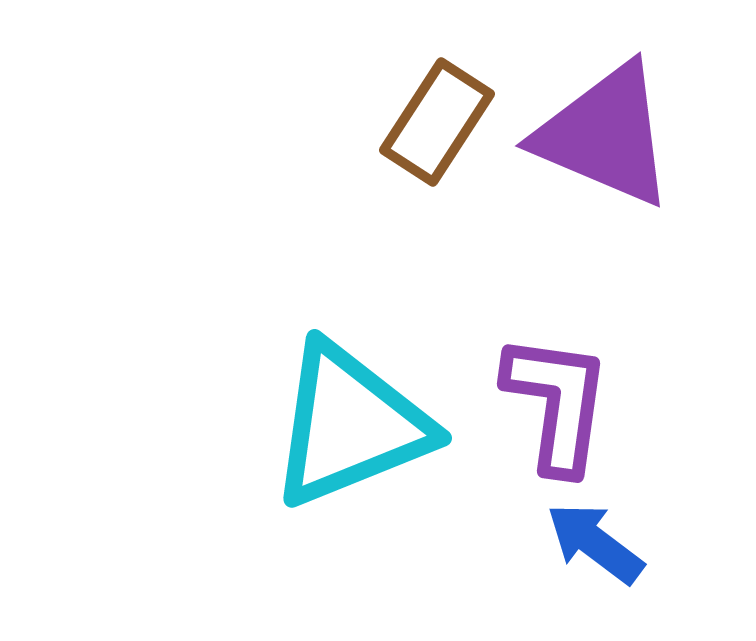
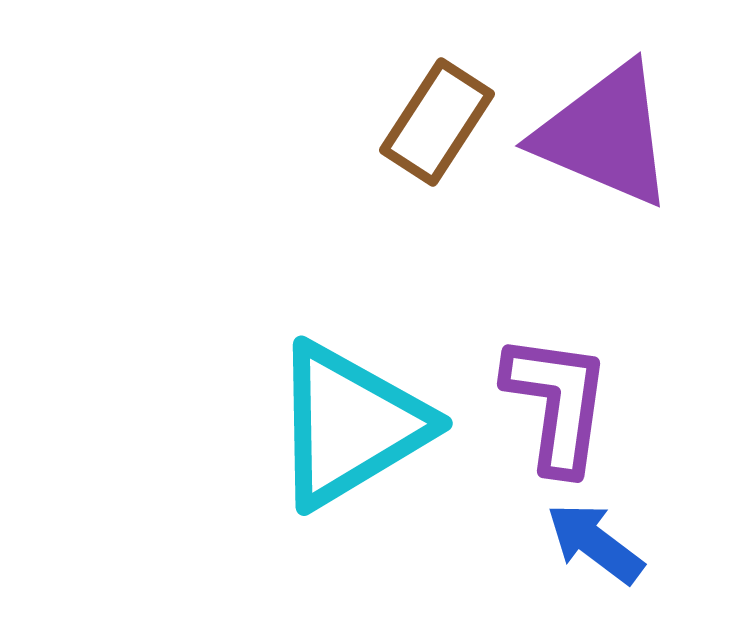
cyan triangle: rotated 9 degrees counterclockwise
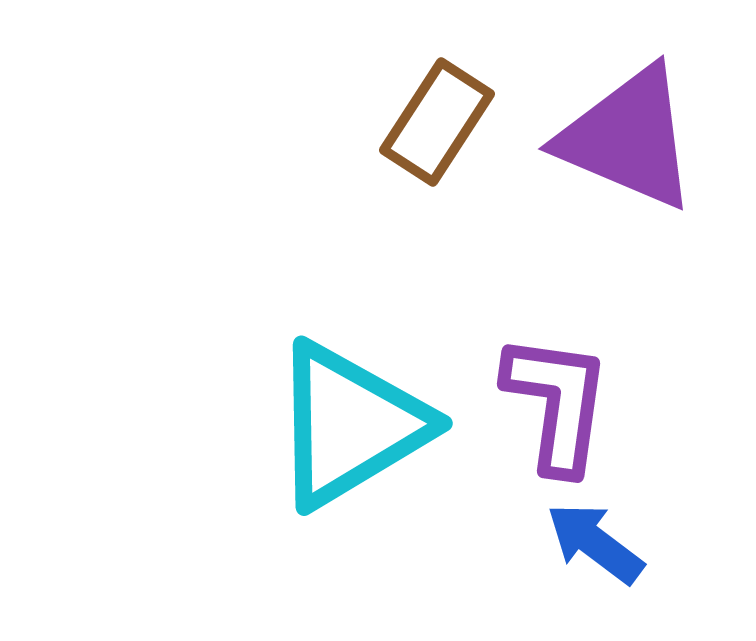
purple triangle: moved 23 px right, 3 px down
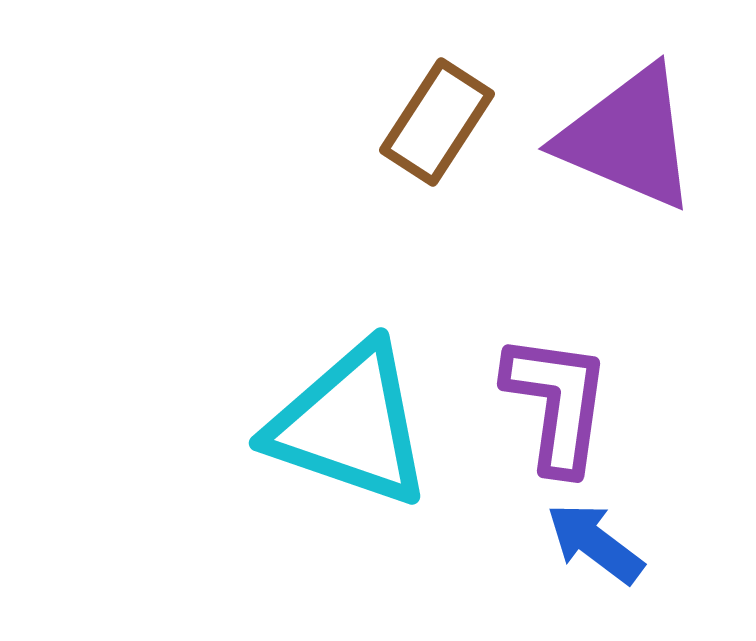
cyan triangle: rotated 50 degrees clockwise
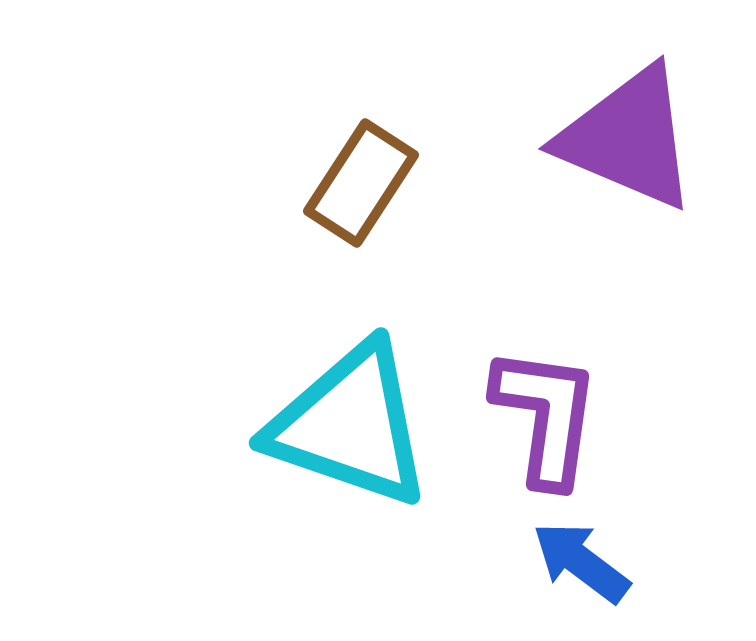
brown rectangle: moved 76 px left, 61 px down
purple L-shape: moved 11 px left, 13 px down
blue arrow: moved 14 px left, 19 px down
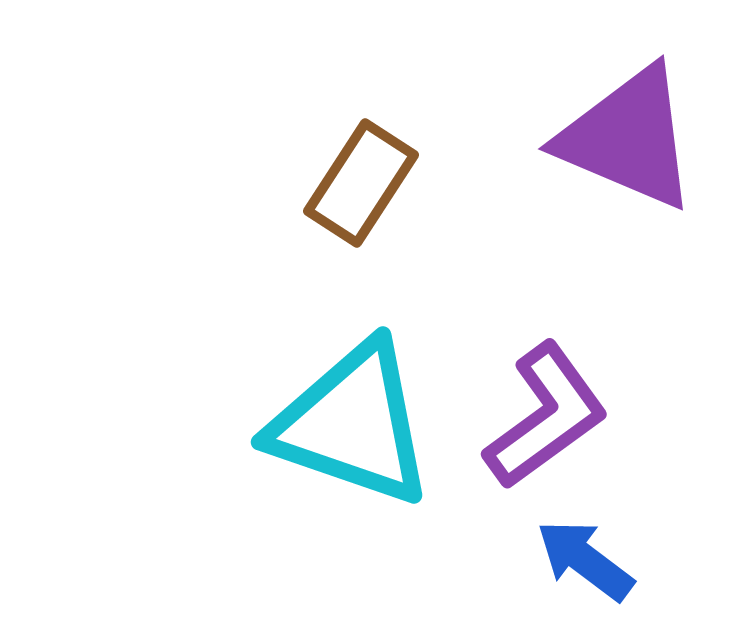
purple L-shape: rotated 46 degrees clockwise
cyan triangle: moved 2 px right, 1 px up
blue arrow: moved 4 px right, 2 px up
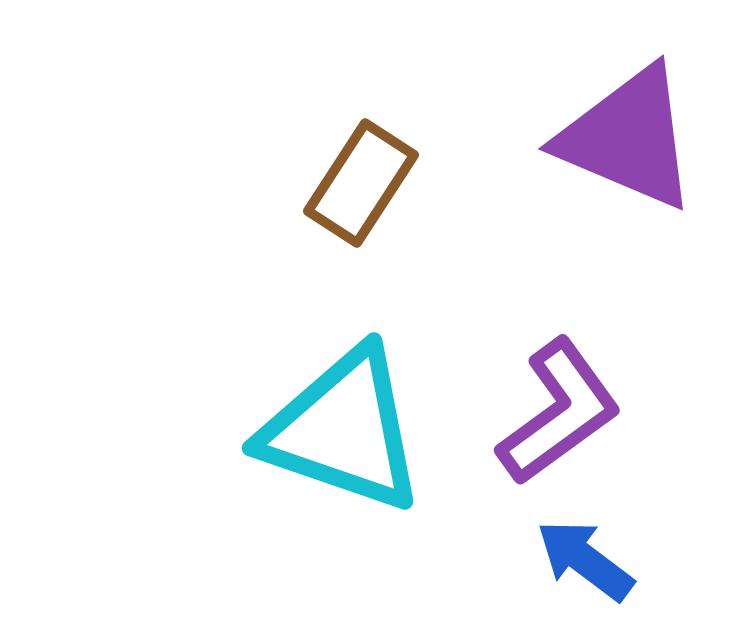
purple L-shape: moved 13 px right, 4 px up
cyan triangle: moved 9 px left, 6 px down
